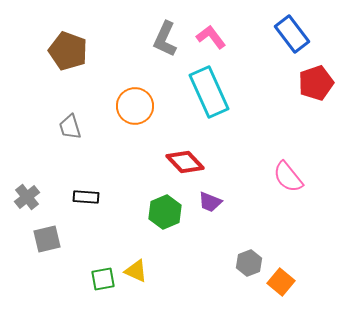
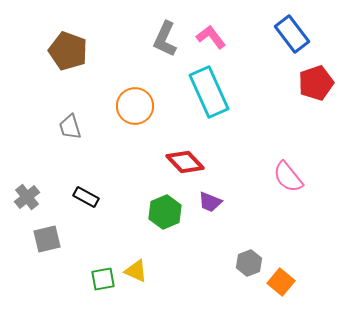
black rectangle: rotated 25 degrees clockwise
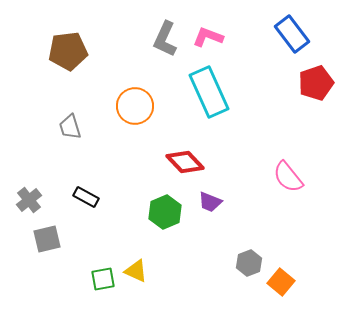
pink L-shape: moved 3 px left; rotated 32 degrees counterclockwise
brown pentagon: rotated 27 degrees counterclockwise
gray cross: moved 2 px right, 3 px down
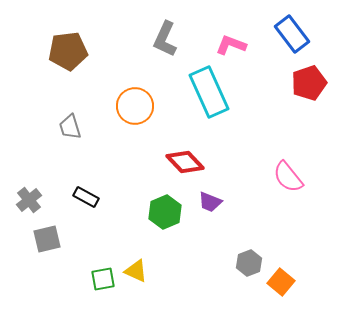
pink L-shape: moved 23 px right, 8 px down
red pentagon: moved 7 px left
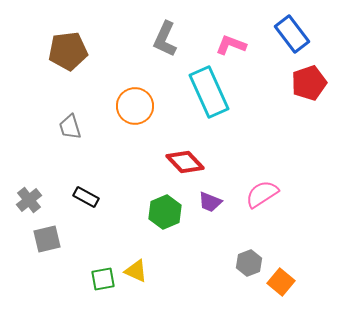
pink semicircle: moved 26 px left, 17 px down; rotated 96 degrees clockwise
